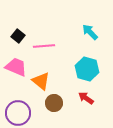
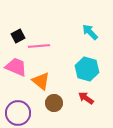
black square: rotated 24 degrees clockwise
pink line: moved 5 px left
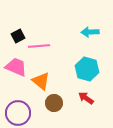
cyan arrow: rotated 48 degrees counterclockwise
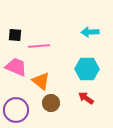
black square: moved 3 px left, 1 px up; rotated 32 degrees clockwise
cyan hexagon: rotated 15 degrees counterclockwise
brown circle: moved 3 px left
purple circle: moved 2 px left, 3 px up
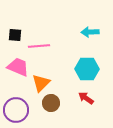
pink trapezoid: moved 2 px right
orange triangle: moved 2 px down; rotated 36 degrees clockwise
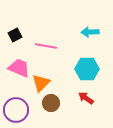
black square: rotated 32 degrees counterclockwise
pink line: moved 7 px right; rotated 15 degrees clockwise
pink trapezoid: moved 1 px right, 1 px down
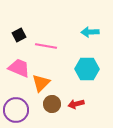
black square: moved 4 px right
red arrow: moved 10 px left, 6 px down; rotated 49 degrees counterclockwise
brown circle: moved 1 px right, 1 px down
